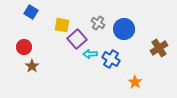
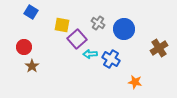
orange star: rotated 24 degrees counterclockwise
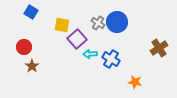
blue circle: moved 7 px left, 7 px up
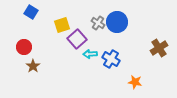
yellow square: rotated 28 degrees counterclockwise
brown star: moved 1 px right
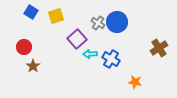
yellow square: moved 6 px left, 9 px up
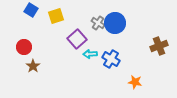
blue square: moved 2 px up
blue circle: moved 2 px left, 1 px down
brown cross: moved 2 px up; rotated 12 degrees clockwise
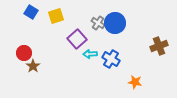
blue square: moved 2 px down
red circle: moved 6 px down
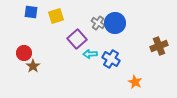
blue square: rotated 24 degrees counterclockwise
orange star: rotated 16 degrees clockwise
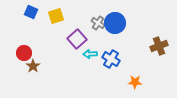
blue square: rotated 16 degrees clockwise
orange star: rotated 24 degrees counterclockwise
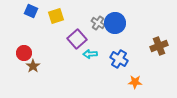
blue square: moved 1 px up
blue cross: moved 8 px right
